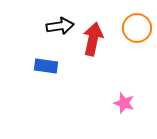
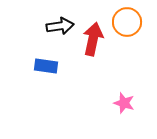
orange circle: moved 10 px left, 6 px up
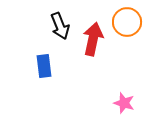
black arrow: rotated 76 degrees clockwise
blue rectangle: moved 2 px left; rotated 75 degrees clockwise
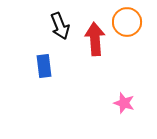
red arrow: moved 2 px right; rotated 16 degrees counterclockwise
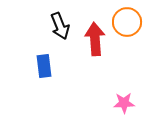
pink star: rotated 20 degrees counterclockwise
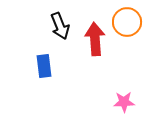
pink star: moved 1 px up
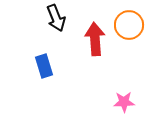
orange circle: moved 2 px right, 3 px down
black arrow: moved 4 px left, 8 px up
blue rectangle: rotated 10 degrees counterclockwise
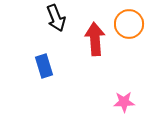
orange circle: moved 1 px up
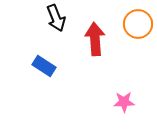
orange circle: moved 9 px right
blue rectangle: rotated 40 degrees counterclockwise
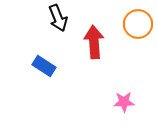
black arrow: moved 2 px right
red arrow: moved 1 px left, 3 px down
